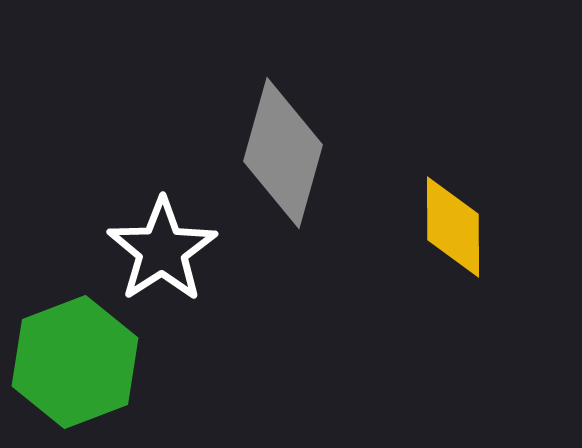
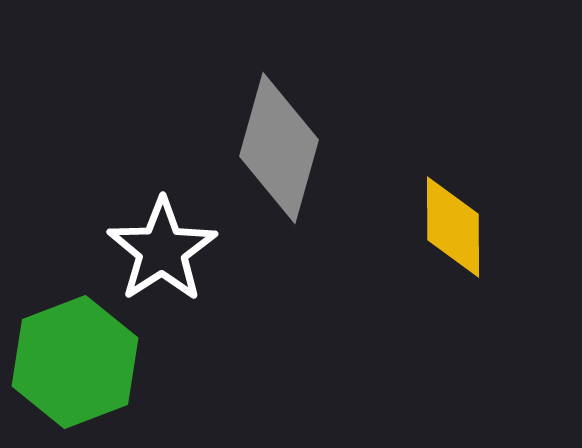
gray diamond: moved 4 px left, 5 px up
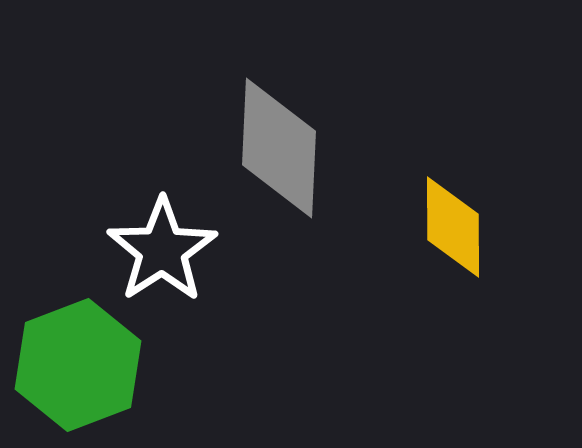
gray diamond: rotated 13 degrees counterclockwise
green hexagon: moved 3 px right, 3 px down
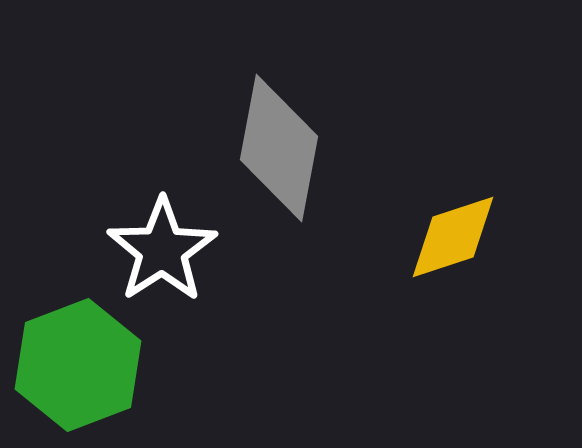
gray diamond: rotated 8 degrees clockwise
yellow diamond: moved 10 px down; rotated 72 degrees clockwise
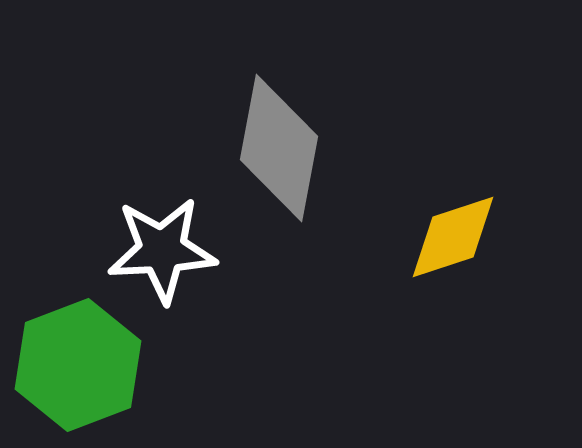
white star: rotated 30 degrees clockwise
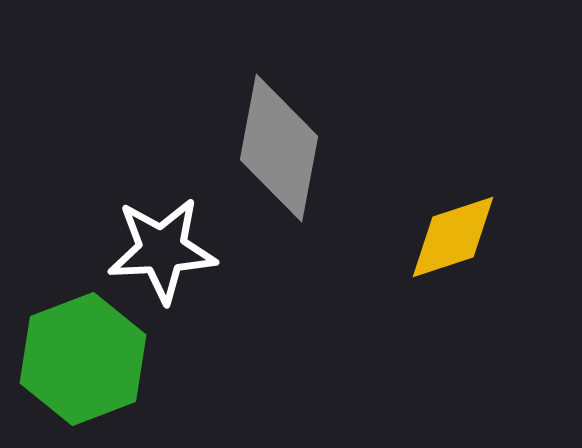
green hexagon: moved 5 px right, 6 px up
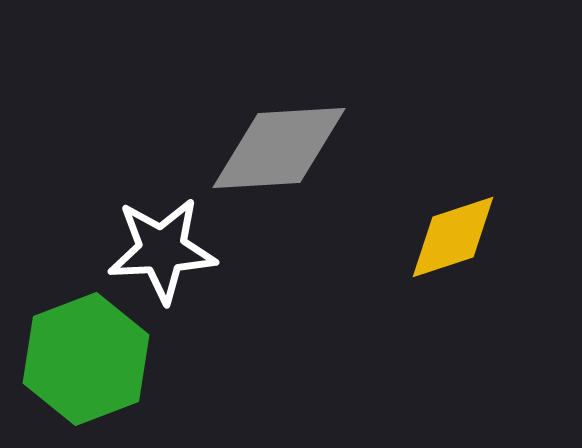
gray diamond: rotated 76 degrees clockwise
green hexagon: moved 3 px right
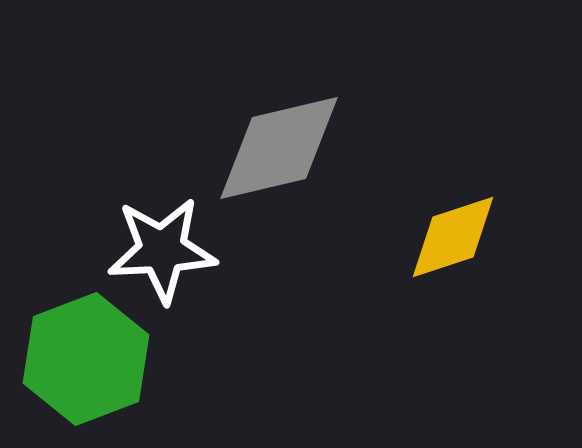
gray diamond: rotated 10 degrees counterclockwise
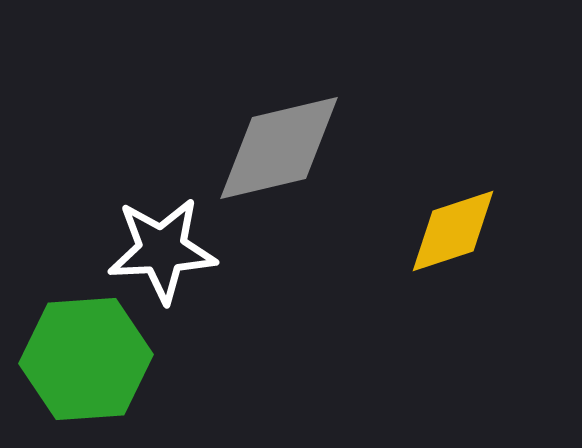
yellow diamond: moved 6 px up
green hexagon: rotated 17 degrees clockwise
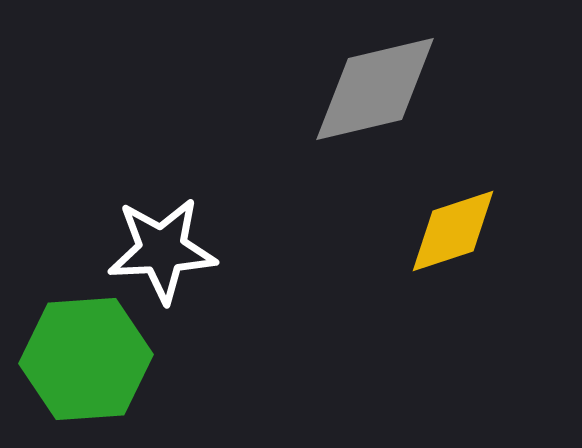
gray diamond: moved 96 px right, 59 px up
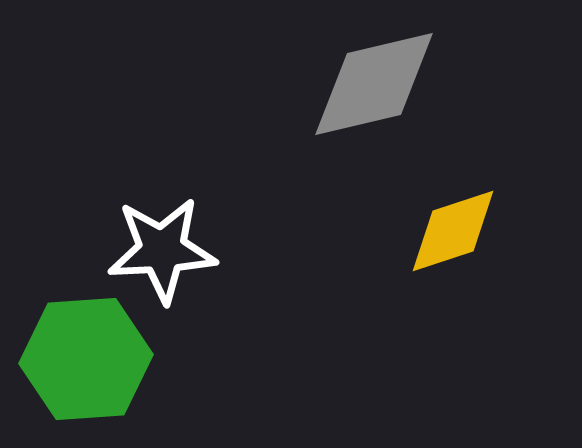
gray diamond: moved 1 px left, 5 px up
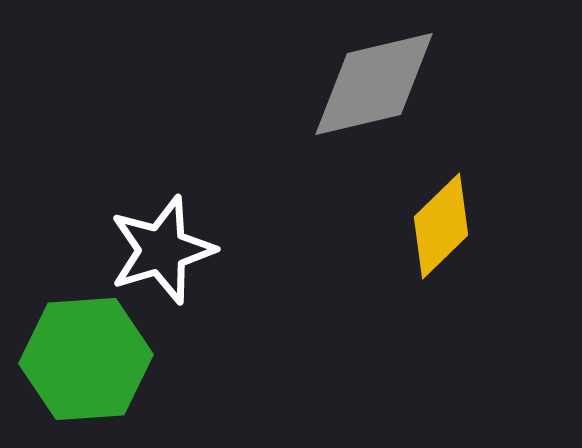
yellow diamond: moved 12 px left, 5 px up; rotated 26 degrees counterclockwise
white star: rotated 14 degrees counterclockwise
